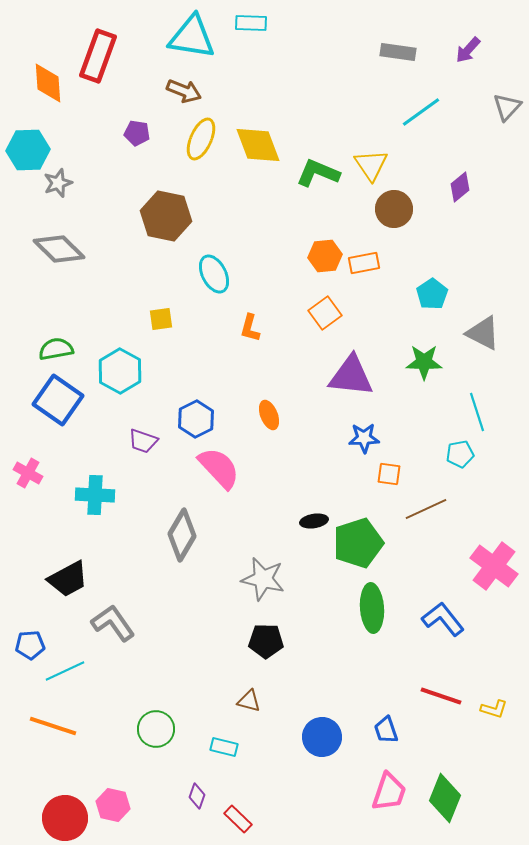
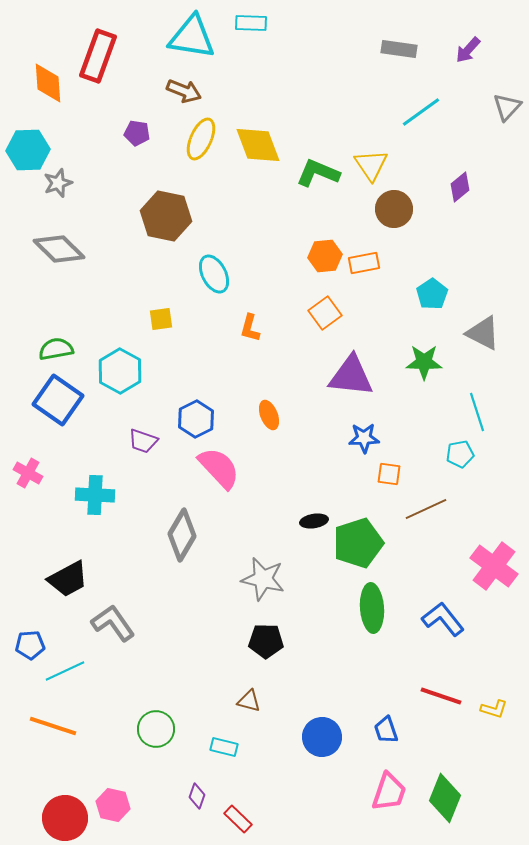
gray rectangle at (398, 52): moved 1 px right, 3 px up
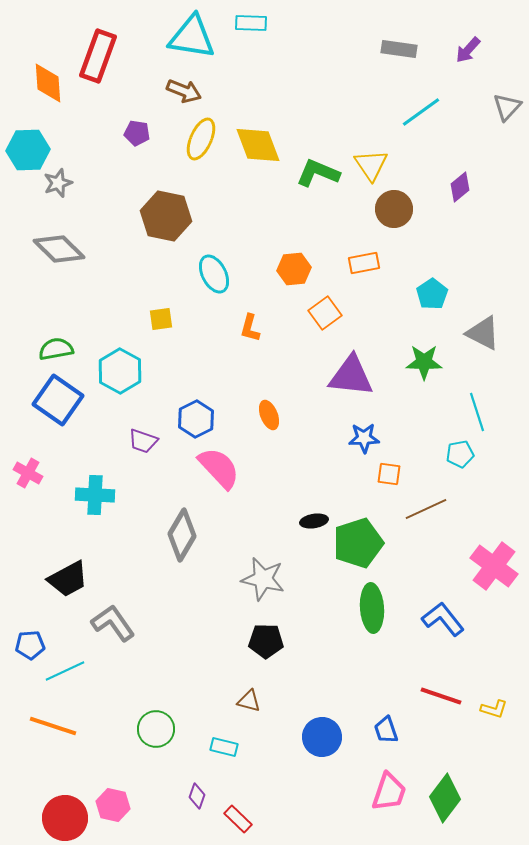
orange hexagon at (325, 256): moved 31 px left, 13 px down
green diamond at (445, 798): rotated 15 degrees clockwise
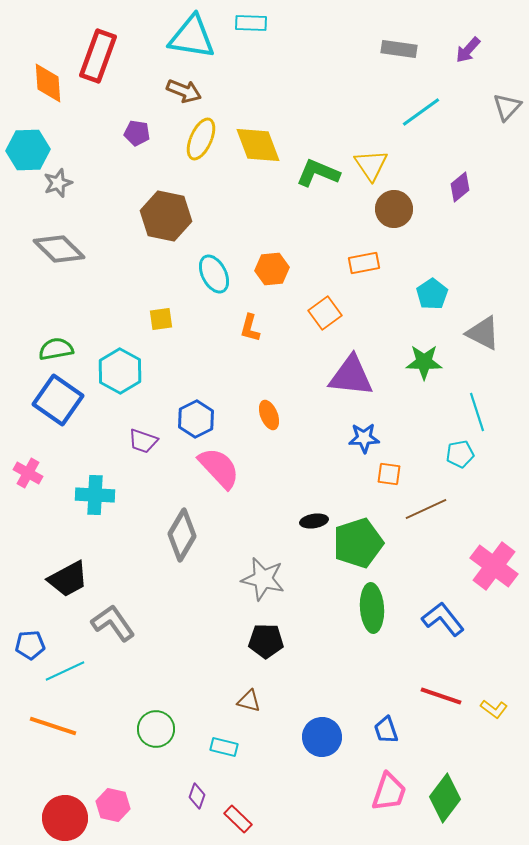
orange hexagon at (294, 269): moved 22 px left
yellow L-shape at (494, 709): rotated 20 degrees clockwise
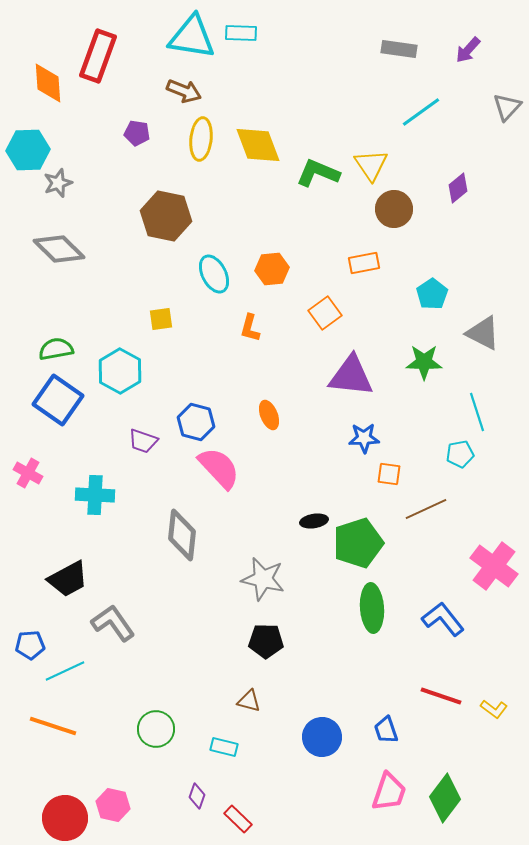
cyan rectangle at (251, 23): moved 10 px left, 10 px down
yellow ellipse at (201, 139): rotated 18 degrees counterclockwise
purple diamond at (460, 187): moved 2 px left, 1 px down
blue hexagon at (196, 419): moved 3 px down; rotated 18 degrees counterclockwise
gray diamond at (182, 535): rotated 24 degrees counterclockwise
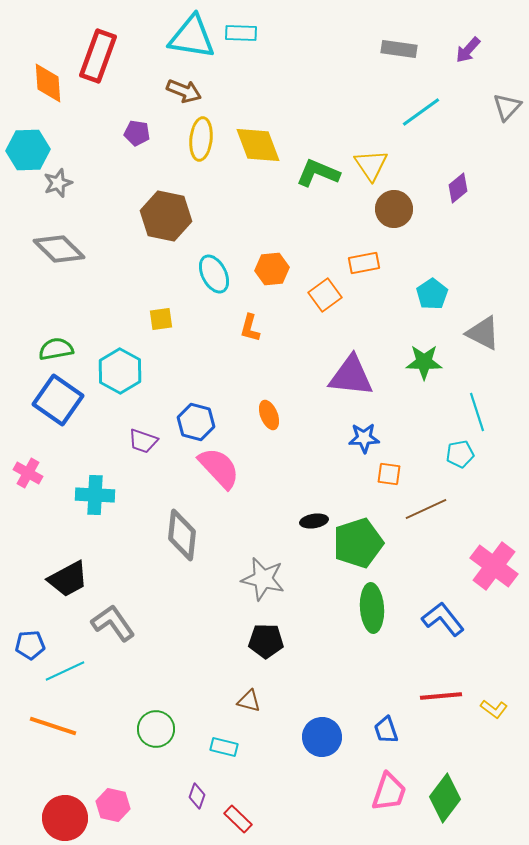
orange square at (325, 313): moved 18 px up
red line at (441, 696): rotated 24 degrees counterclockwise
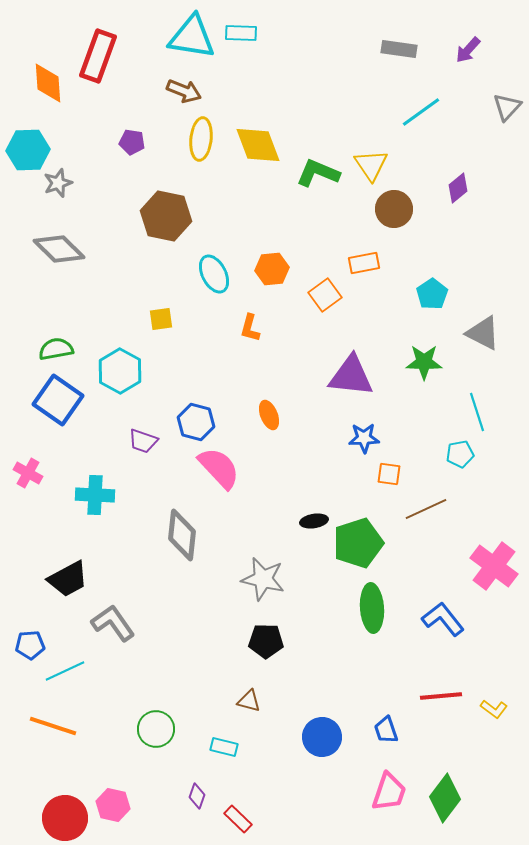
purple pentagon at (137, 133): moved 5 px left, 9 px down
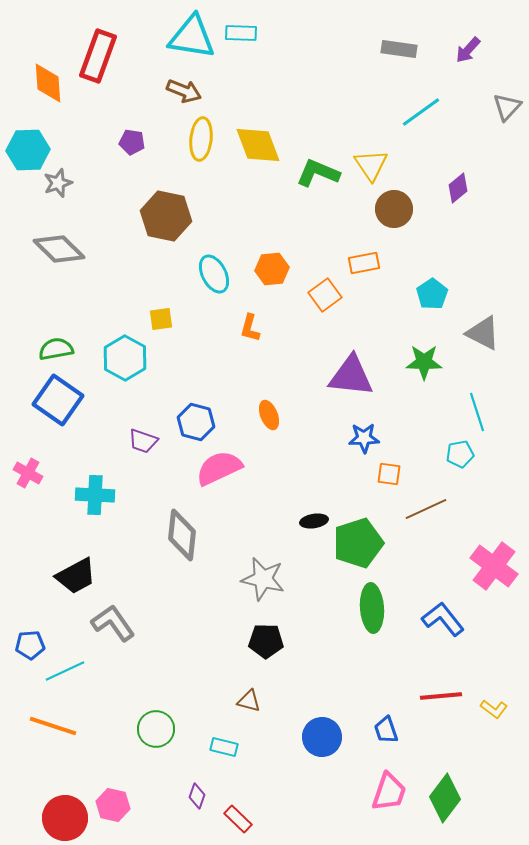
cyan hexagon at (120, 371): moved 5 px right, 13 px up
pink semicircle at (219, 468): rotated 72 degrees counterclockwise
black trapezoid at (68, 579): moved 8 px right, 3 px up
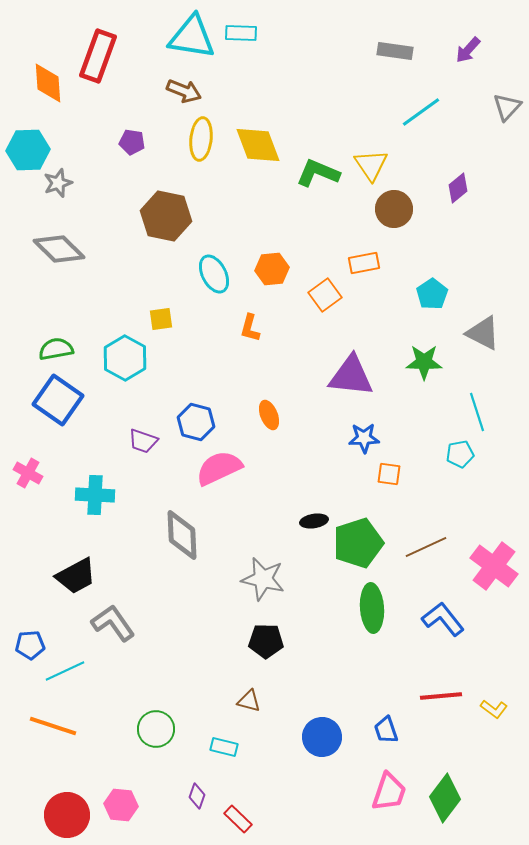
gray rectangle at (399, 49): moved 4 px left, 2 px down
brown line at (426, 509): moved 38 px down
gray diamond at (182, 535): rotated 9 degrees counterclockwise
pink hexagon at (113, 805): moved 8 px right; rotated 8 degrees counterclockwise
red circle at (65, 818): moved 2 px right, 3 px up
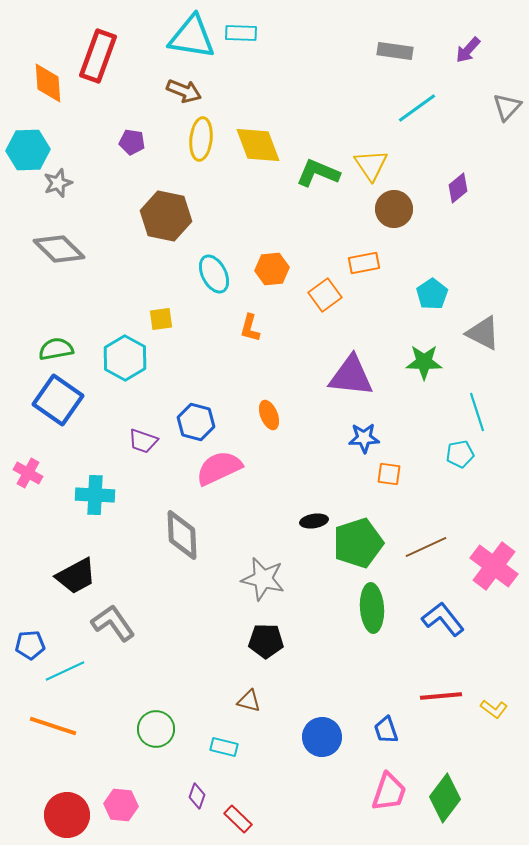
cyan line at (421, 112): moved 4 px left, 4 px up
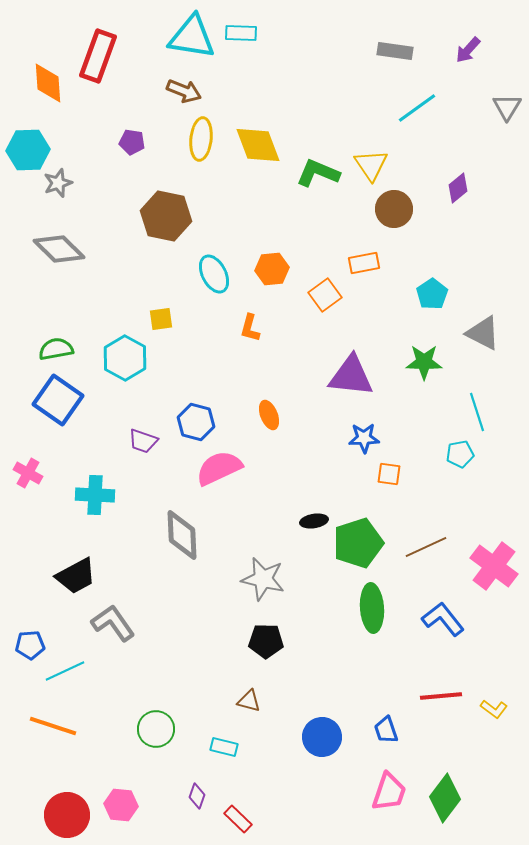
gray triangle at (507, 107): rotated 12 degrees counterclockwise
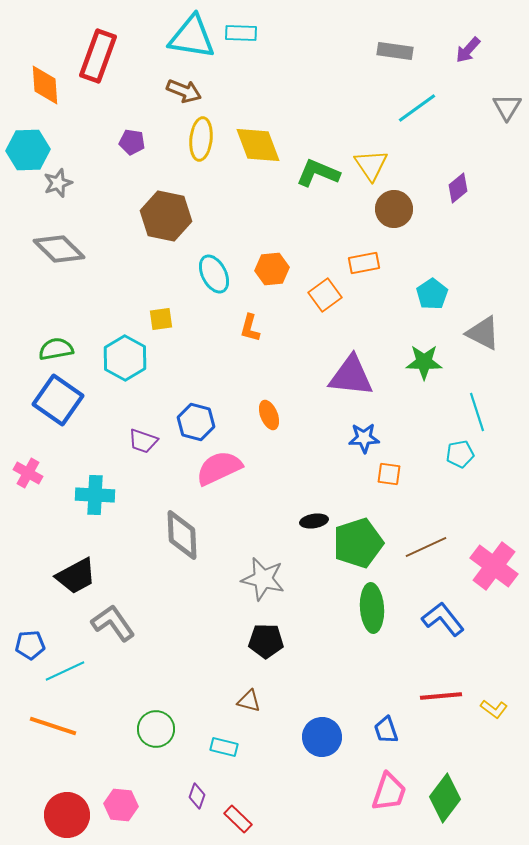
orange diamond at (48, 83): moved 3 px left, 2 px down
